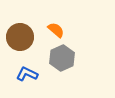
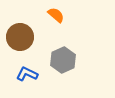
orange semicircle: moved 15 px up
gray hexagon: moved 1 px right, 2 px down
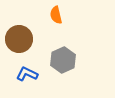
orange semicircle: rotated 144 degrees counterclockwise
brown circle: moved 1 px left, 2 px down
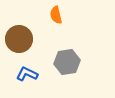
gray hexagon: moved 4 px right, 2 px down; rotated 15 degrees clockwise
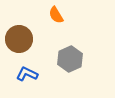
orange semicircle: rotated 18 degrees counterclockwise
gray hexagon: moved 3 px right, 3 px up; rotated 15 degrees counterclockwise
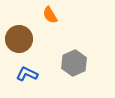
orange semicircle: moved 6 px left
gray hexagon: moved 4 px right, 4 px down
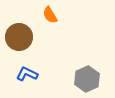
brown circle: moved 2 px up
gray hexagon: moved 13 px right, 16 px down
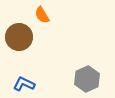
orange semicircle: moved 8 px left
blue L-shape: moved 3 px left, 10 px down
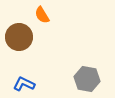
gray hexagon: rotated 25 degrees counterclockwise
